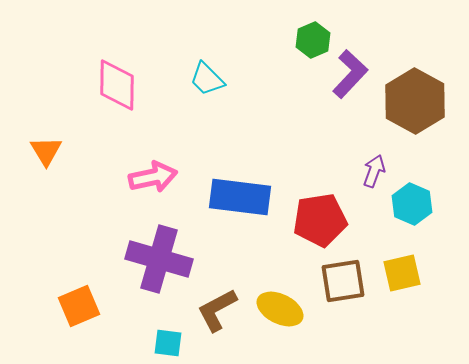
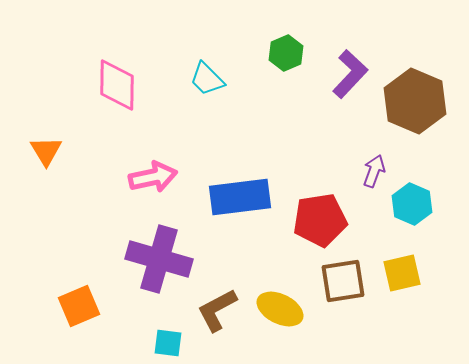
green hexagon: moved 27 px left, 13 px down
brown hexagon: rotated 6 degrees counterclockwise
blue rectangle: rotated 14 degrees counterclockwise
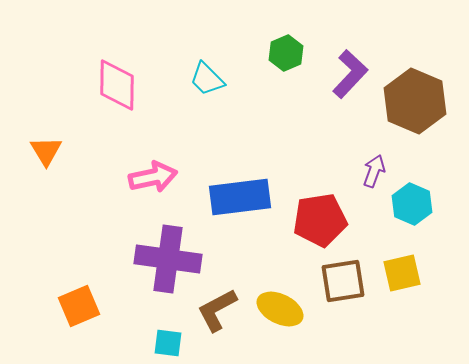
purple cross: moved 9 px right; rotated 8 degrees counterclockwise
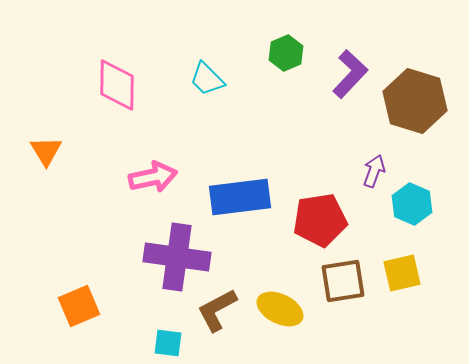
brown hexagon: rotated 6 degrees counterclockwise
purple cross: moved 9 px right, 2 px up
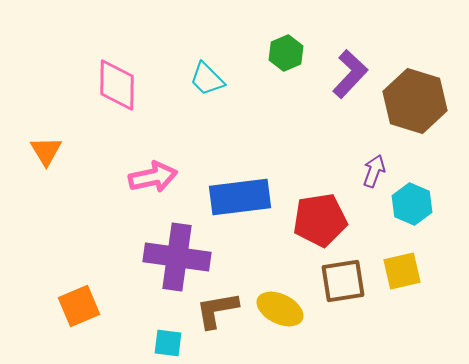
yellow square: moved 2 px up
brown L-shape: rotated 18 degrees clockwise
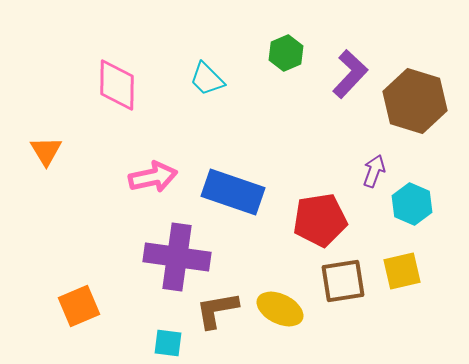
blue rectangle: moved 7 px left, 5 px up; rotated 26 degrees clockwise
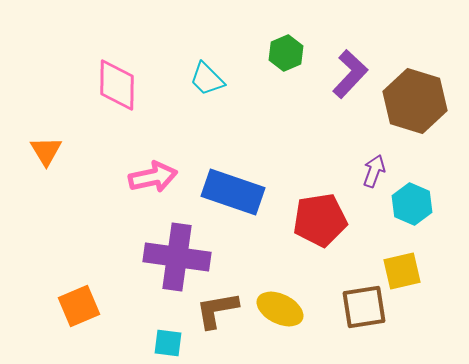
brown square: moved 21 px right, 26 px down
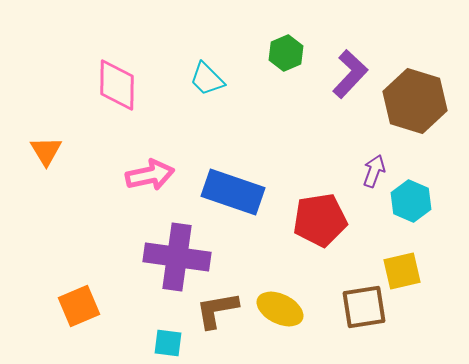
pink arrow: moved 3 px left, 2 px up
cyan hexagon: moved 1 px left, 3 px up
